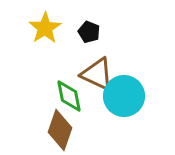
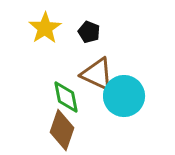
green diamond: moved 3 px left, 1 px down
brown diamond: moved 2 px right
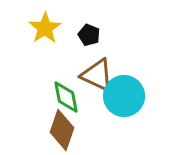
black pentagon: moved 3 px down
brown triangle: moved 1 px down
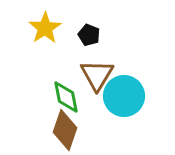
brown triangle: rotated 36 degrees clockwise
brown diamond: moved 3 px right
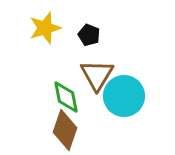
yellow star: rotated 16 degrees clockwise
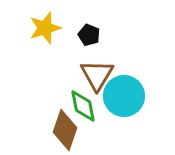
green diamond: moved 17 px right, 9 px down
